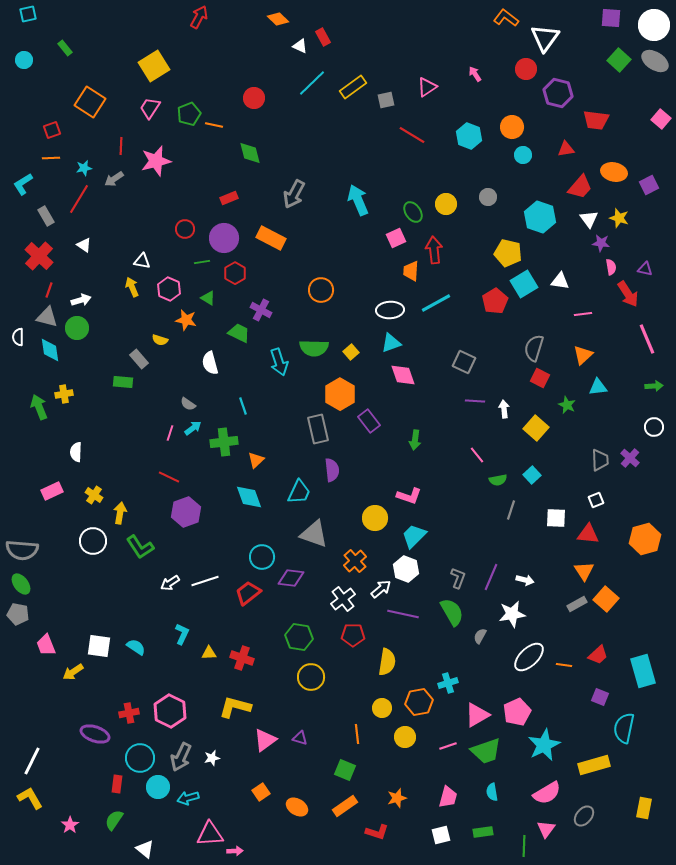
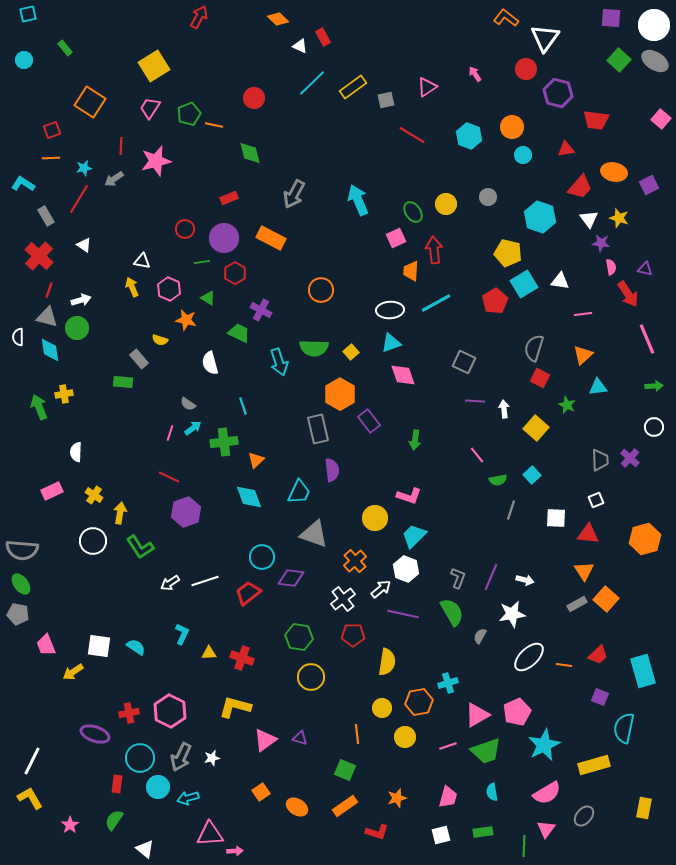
cyan L-shape at (23, 184): rotated 65 degrees clockwise
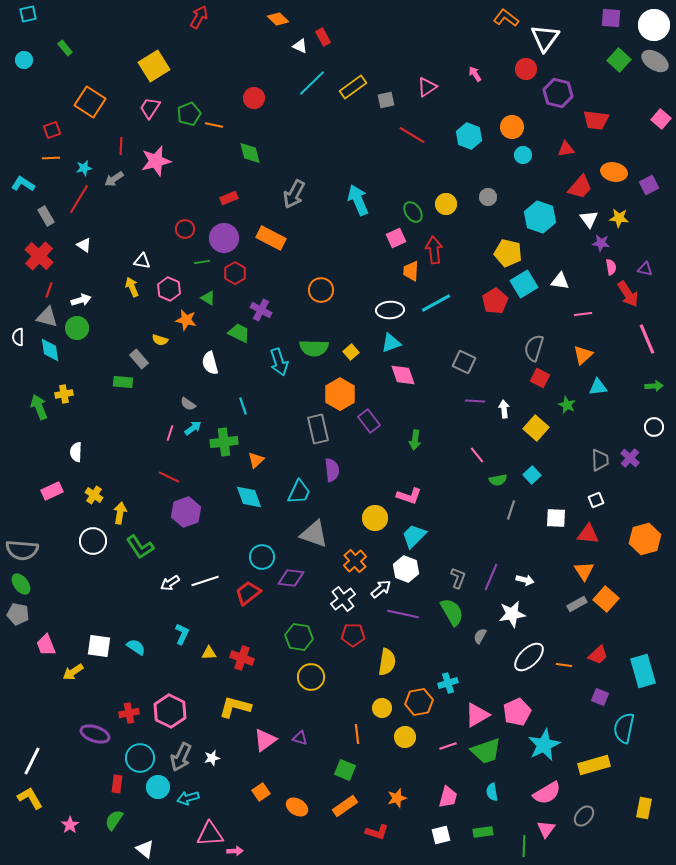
yellow star at (619, 218): rotated 12 degrees counterclockwise
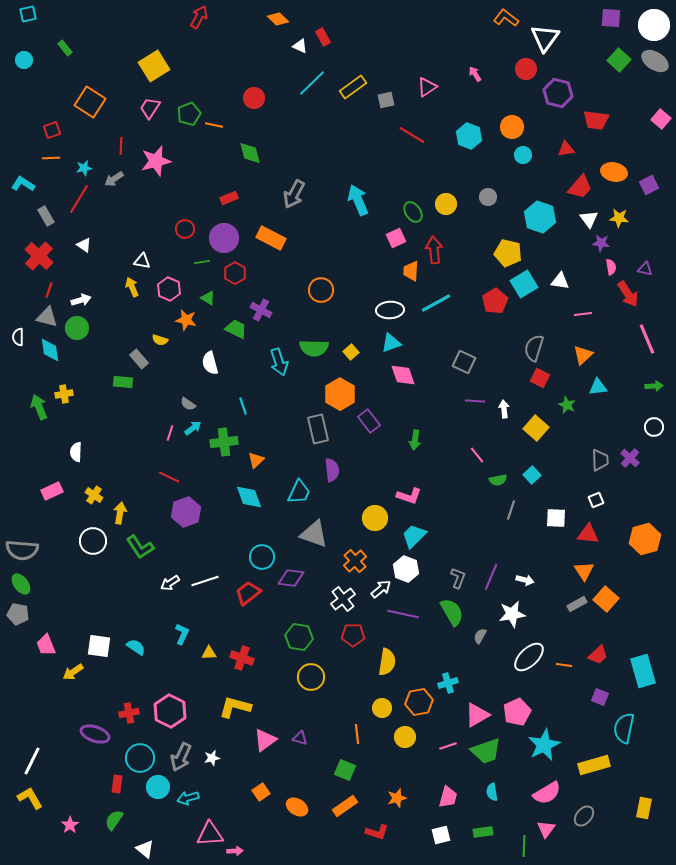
green trapezoid at (239, 333): moved 3 px left, 4 px up
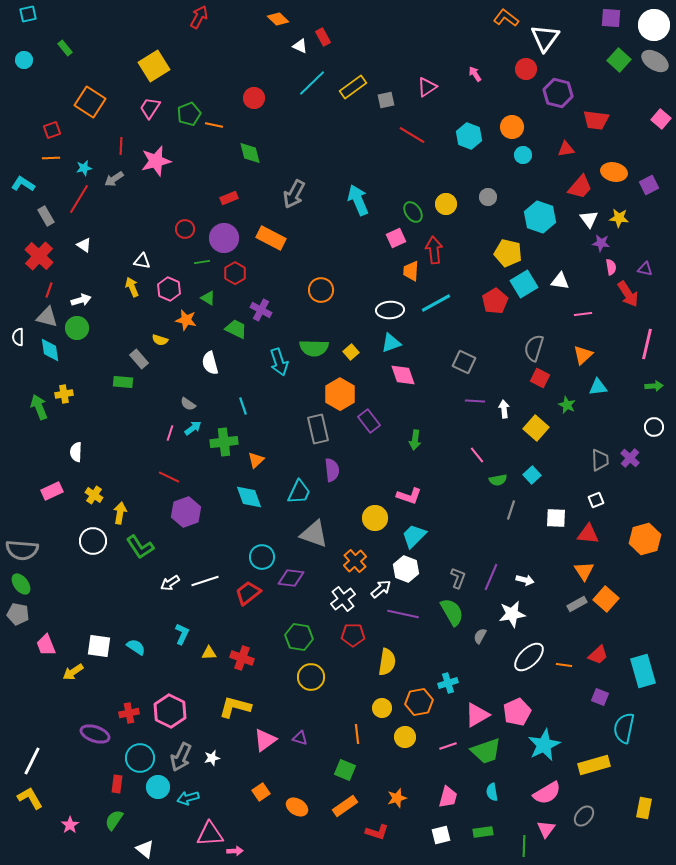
pink line at (647, 339): moved 5 px down; rotated 36 degrees clockwise
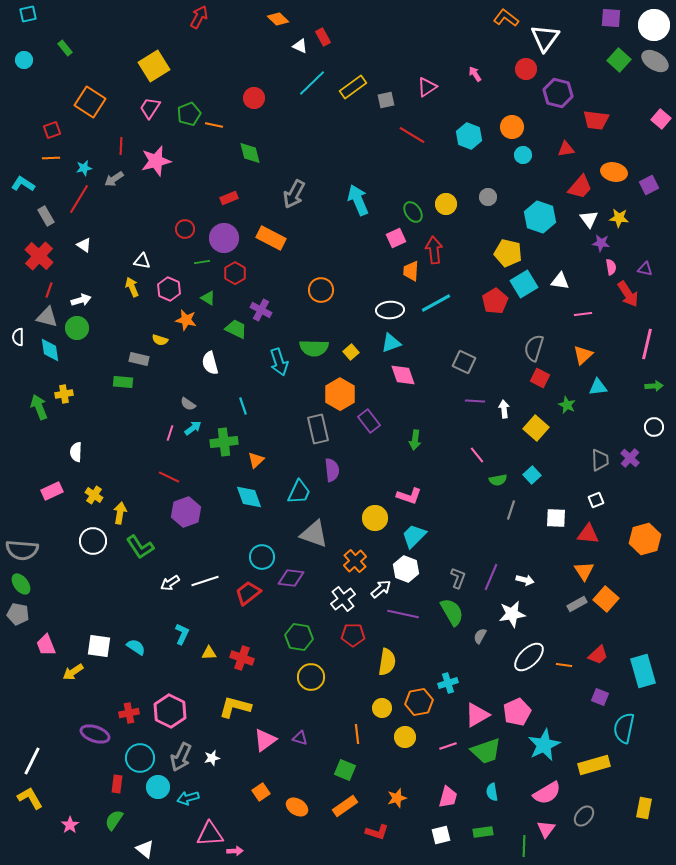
gray rectangle at (139, 359): rotated 36 degrees counterclockwise
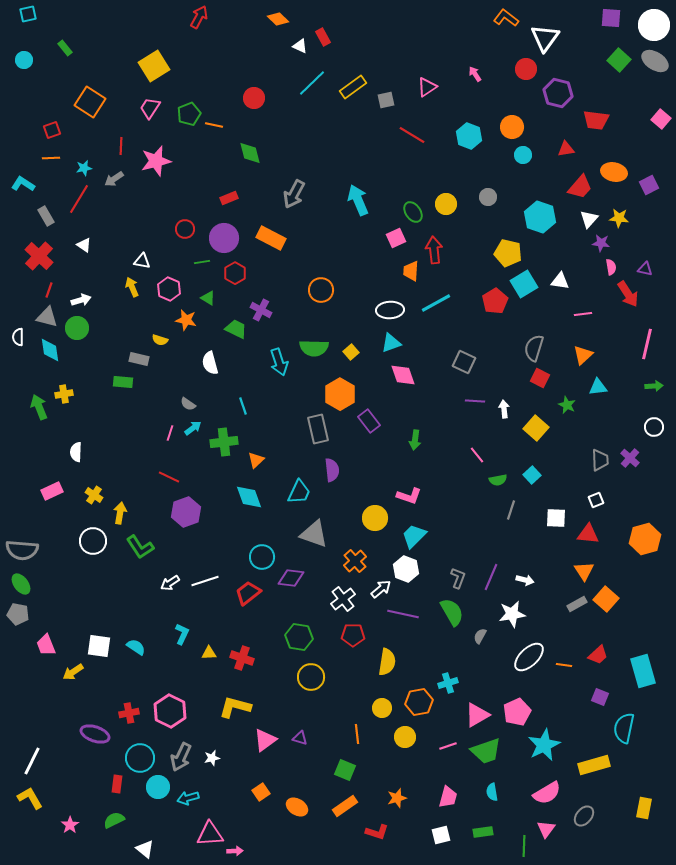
white triangle at (589, 219): rotated 18 degrees clockwise
green semicircle at (114, 820): rotated 30 degrees clockwise
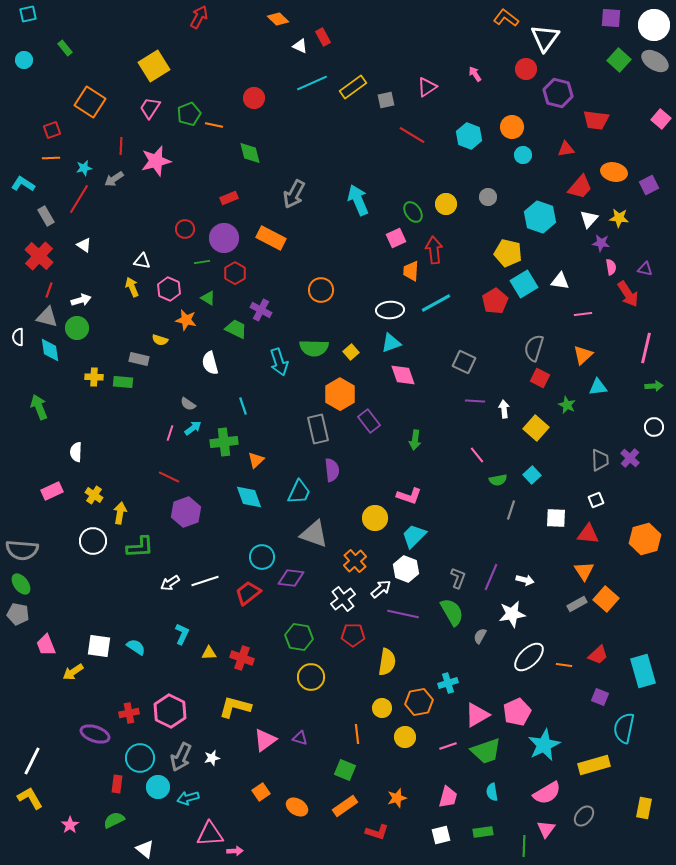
cyan line at (312, 83): rotated 20 degrees clockwise
pink line at (647, 344): moved 1 px left, 4 px down
yellow cross at (64, 394): moved 30 px right, 17 px up; rotated 12 degrees clockwise
green L-shape at (140, 547): rotated 60 degrees counterclockwise
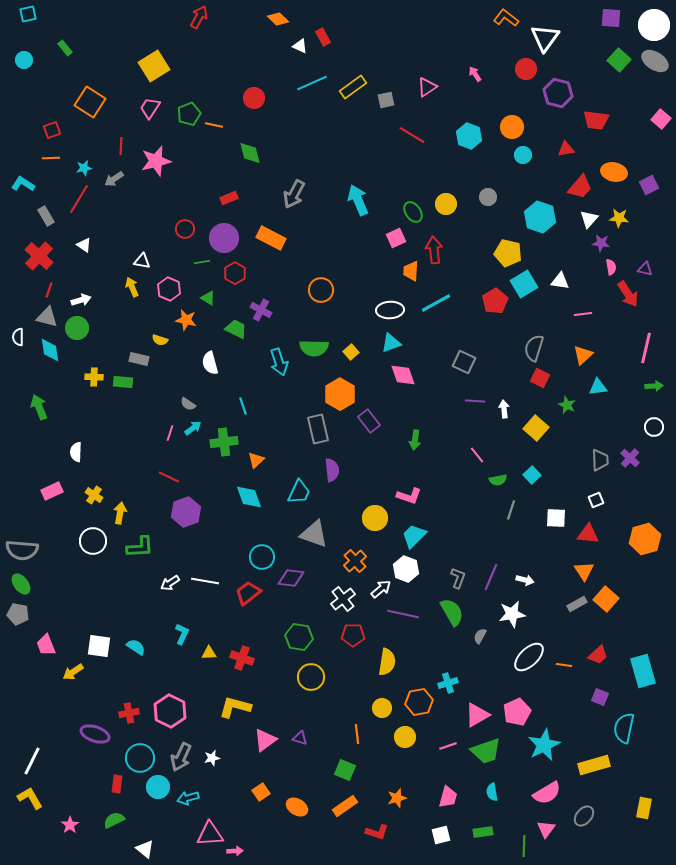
white line at (205, 581): rotated 28 degrees clockwise
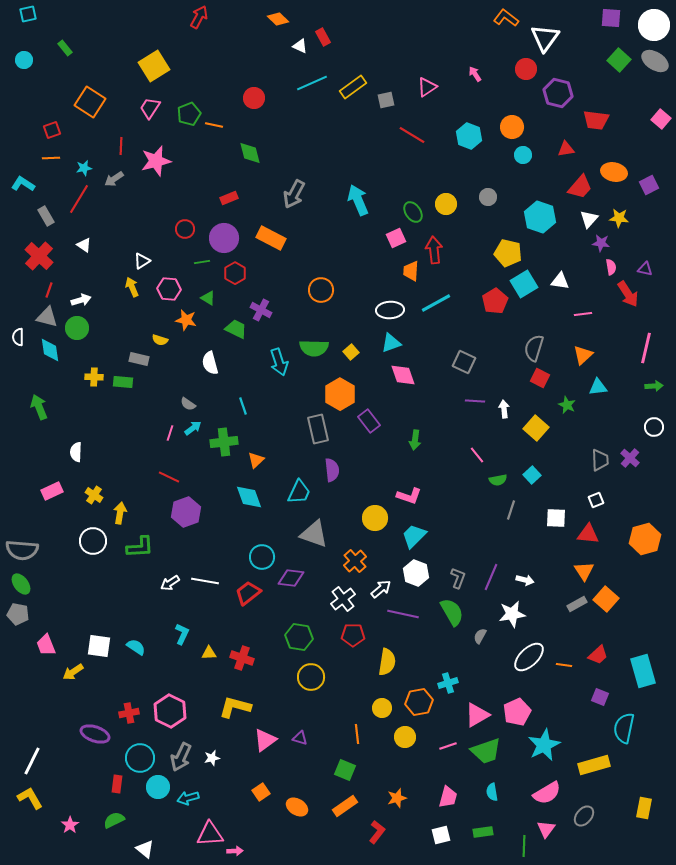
white triangle at (142, 261): rotated 42 degrees counterclockwise
pink hexagon at (169, 289): rotated 20 degrees counterclockwise
white hexagon at (406, 569): moved 10 px right, 4 px down
red L-shape at (377, 832): rotated 70 degrees counterclockwise
